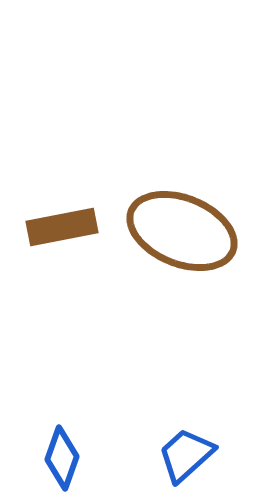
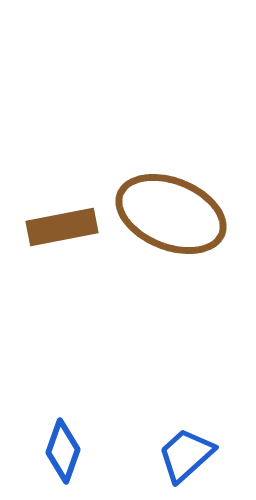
brown ellipse: moved 11 px left, 17 px up
blue diamond: moved 1 px right, 7 px up
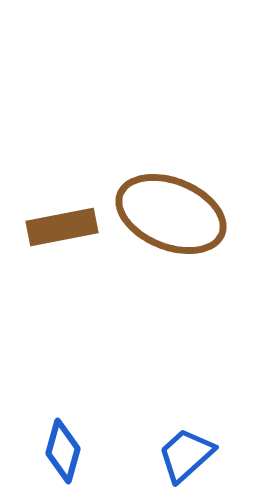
blue diamond: rotated 4 degrees counterclockwise
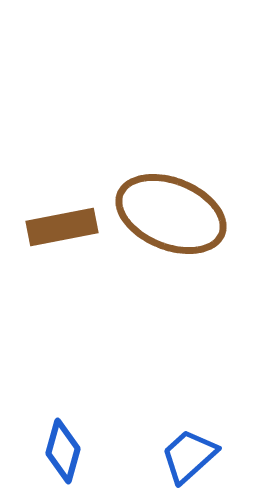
blue trapezoid: moved 3 px right, 1 px down
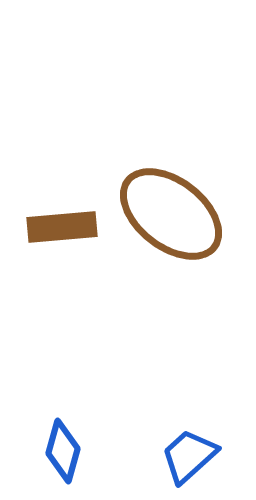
brown ellipse: rotated 16 degrees clockwise
brown rectangle: rotated 6 degrees clockwise
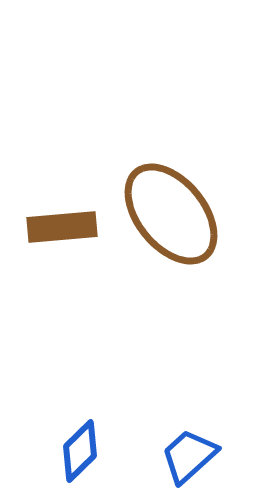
brown ellipse: rotated 13 degrees clockwise
blue diamond: moved 17 px right; rotated 30 degrees clockwise
